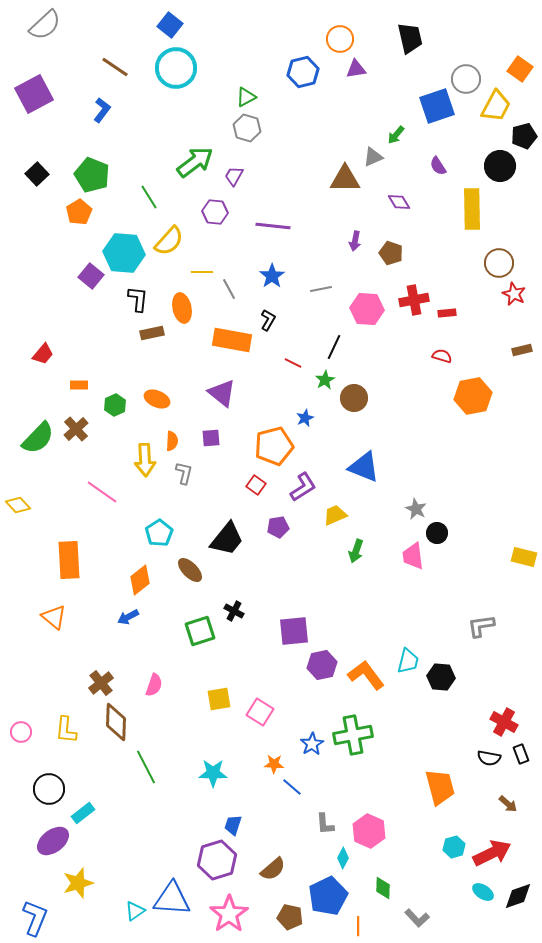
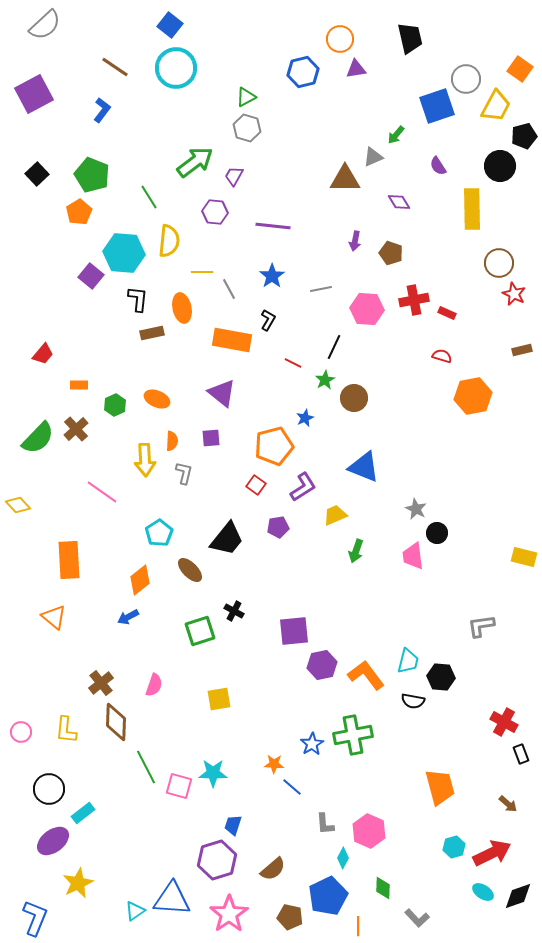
yellow semicircle at (169, 241): rotated 36 degrees counterclockwise
red rectangle at (447, 313): rotated 30 degrees clockwise
pink square at (260, 712): moved 81 px left, 74 px down; rotated 16 degrees counterclockwise
black semicircle at (489, 758): moved 76 px left, 57 px up
yellow star at (78, 883): rotated 8 degrees counterclockwise
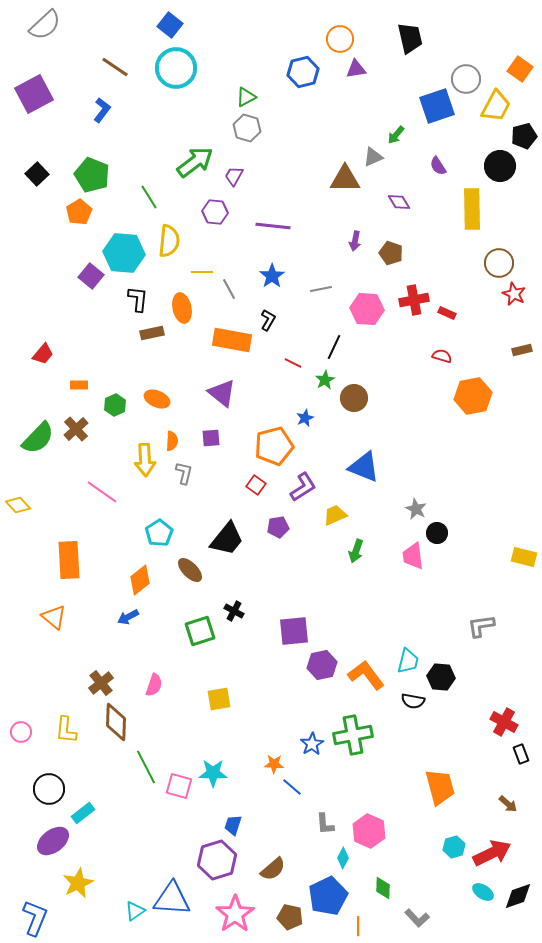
pink star at (229, 914): moved 6 px right
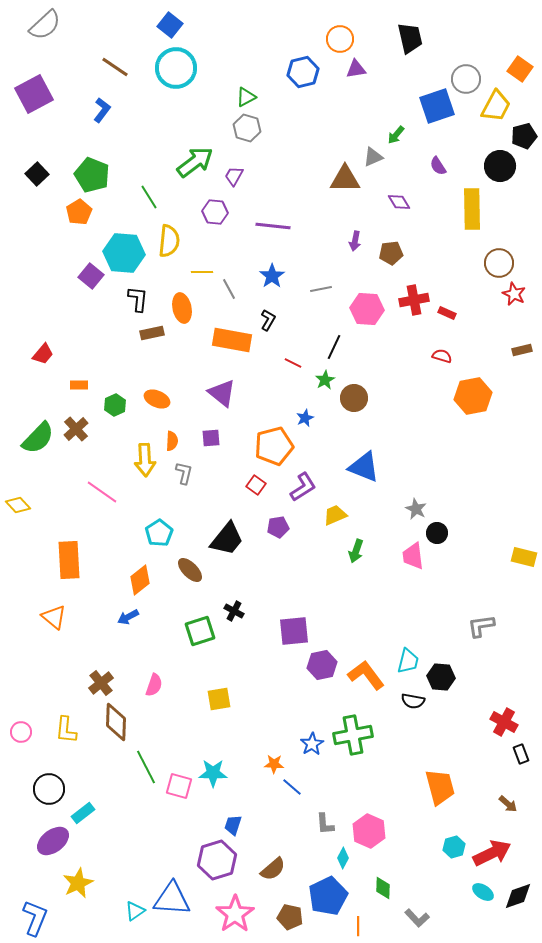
brown pentagon at (391, 253): rotated 25 degrees counterclockwise
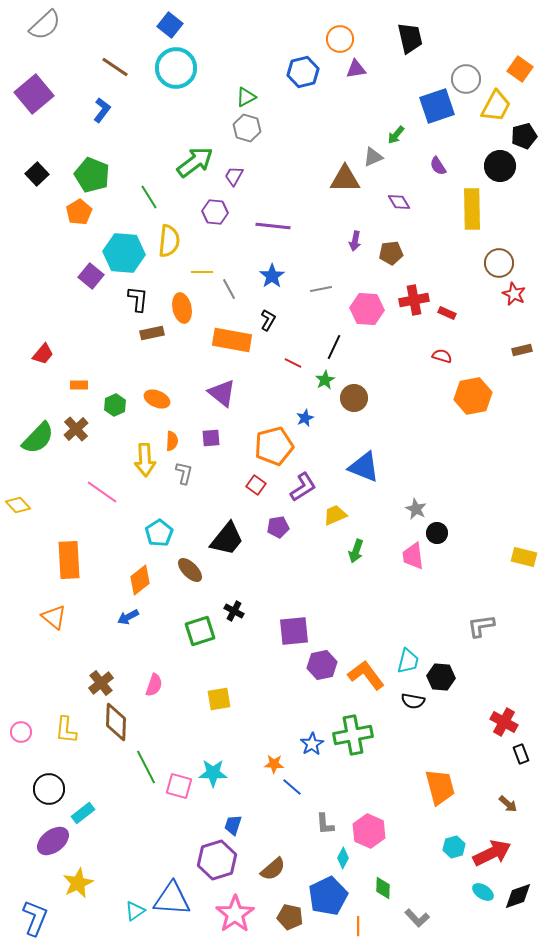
purple square at (34, 94): rotated 12 degrees counterclockwise
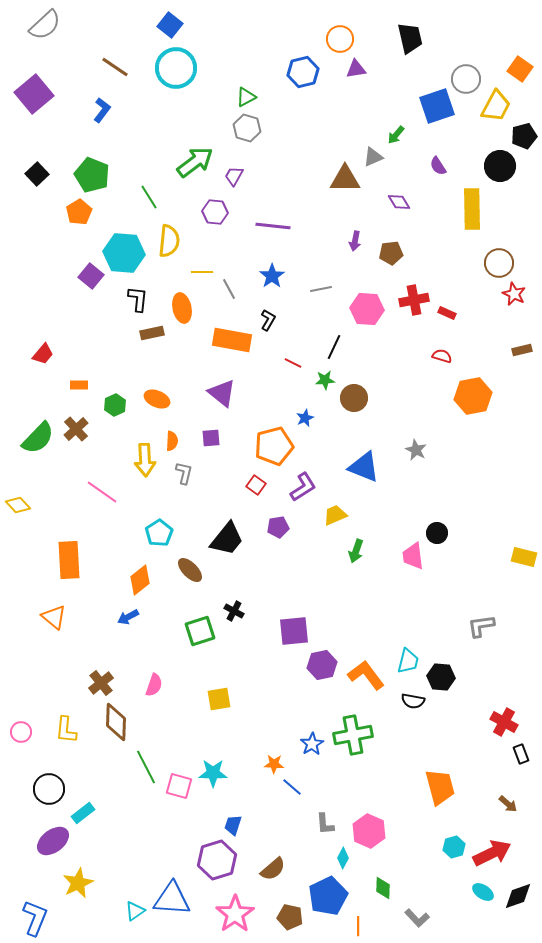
green star at (325, 380): rotated 24 degrees clockwise
gray star at (416, 509): moved 59 px up
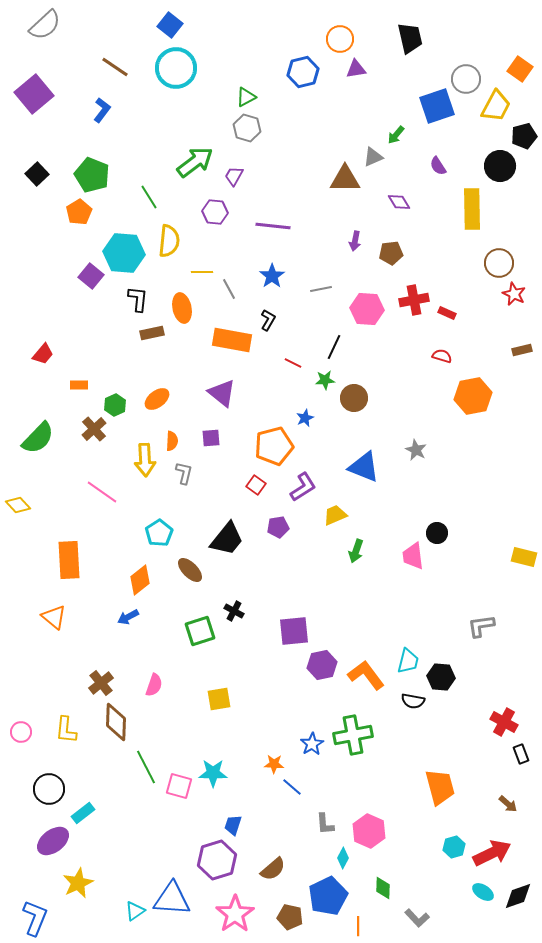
orange ellipse at (157, 399): rotated 60 degrees counterclockwise
brown cross at (76, 429): moved 18 px right
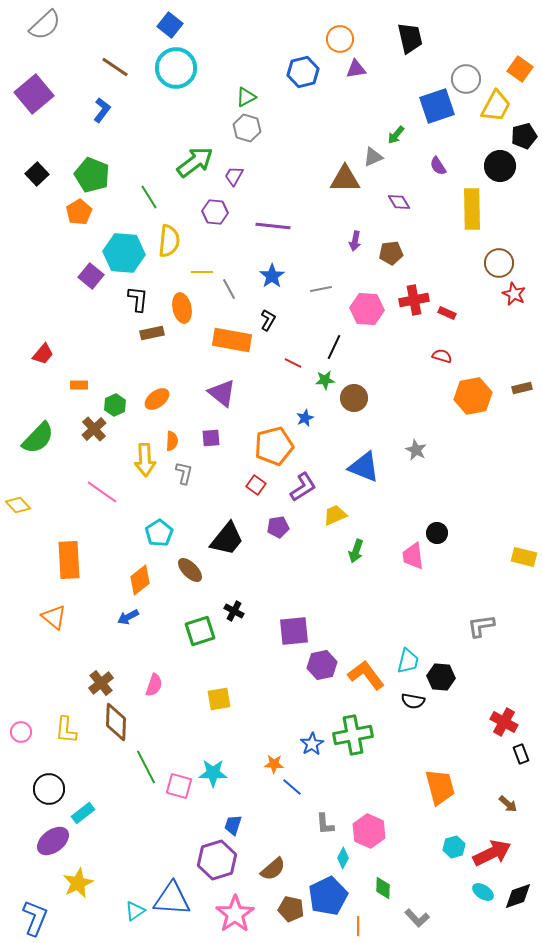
brown rectangle at (522, 350): moved 38 px down
brown pentagon at (290, 917): moved 1 px right, 8 px up
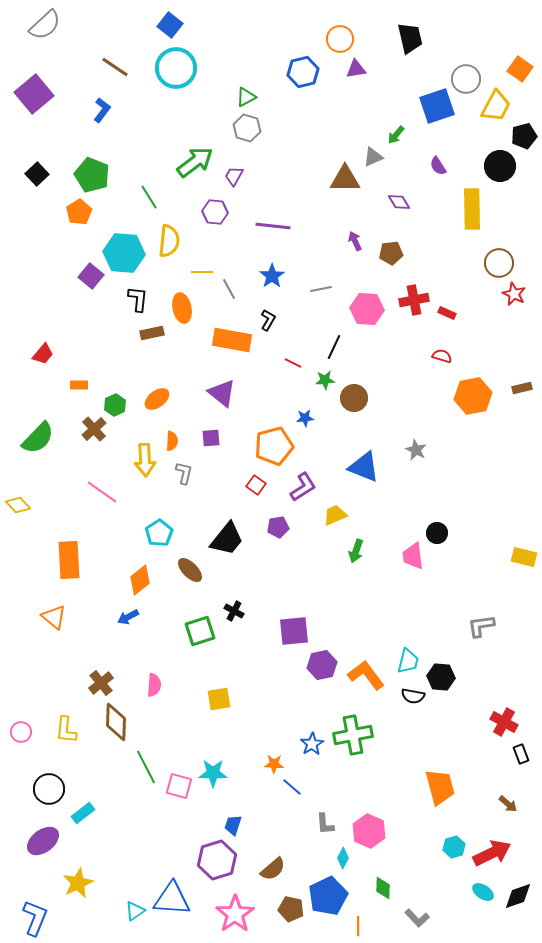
purple arrow at (355, 241): rotated 144 degrees clockwise
blue star at (305, 418): rotated 18 degrees clockwise
pink semicircle at (154, 685): rotated 15 degrees counterclockwise
black semicircle at (413, 701): moved 5 px up
purple ellipse at (53, 841): moved 10 px left
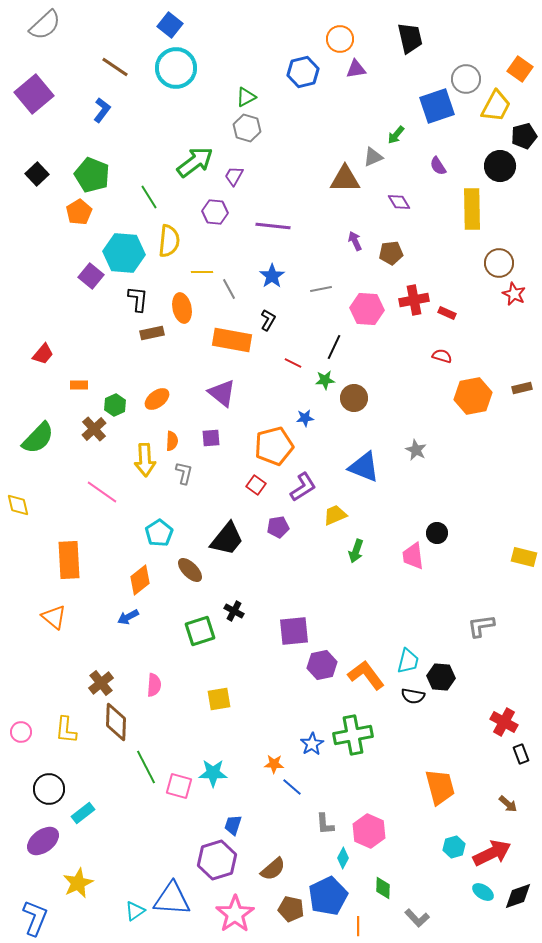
yellow diamond at (18, 505): rotated 30 degrees clockwise
